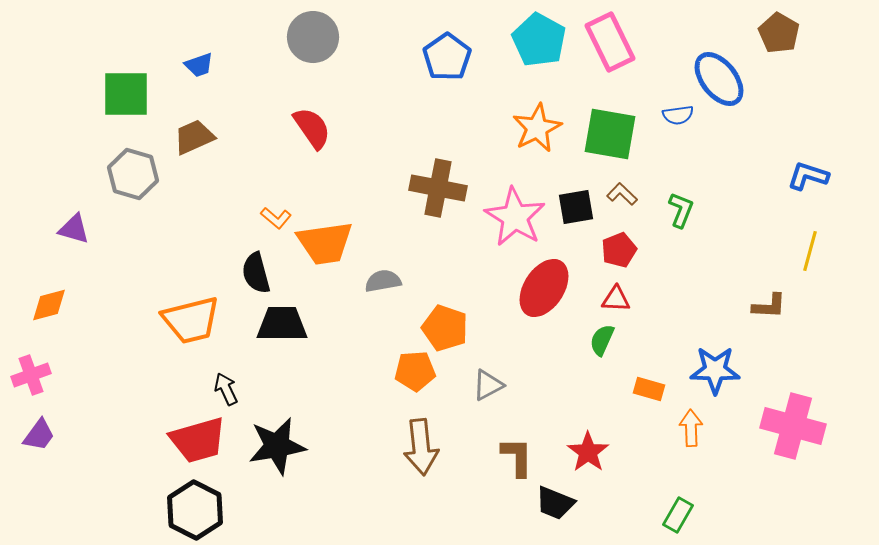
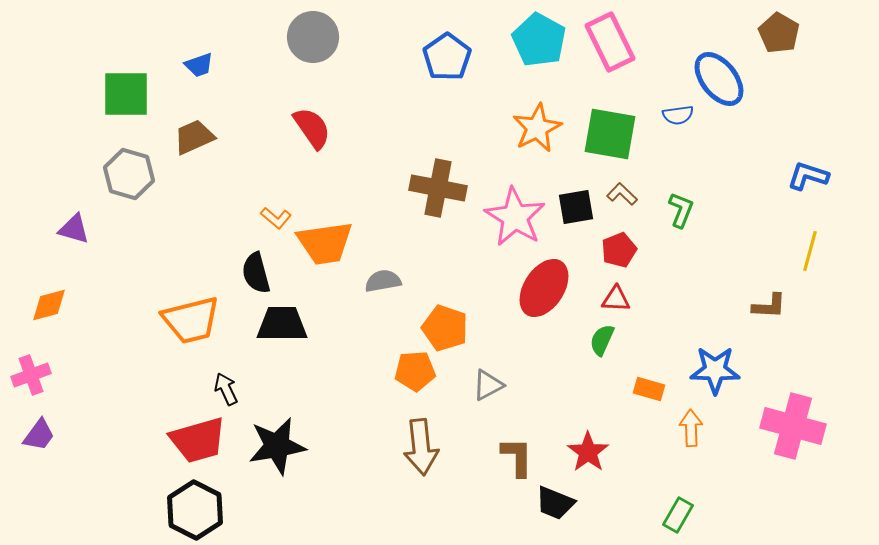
gray hexagon at (133, 174): moved 4 px left
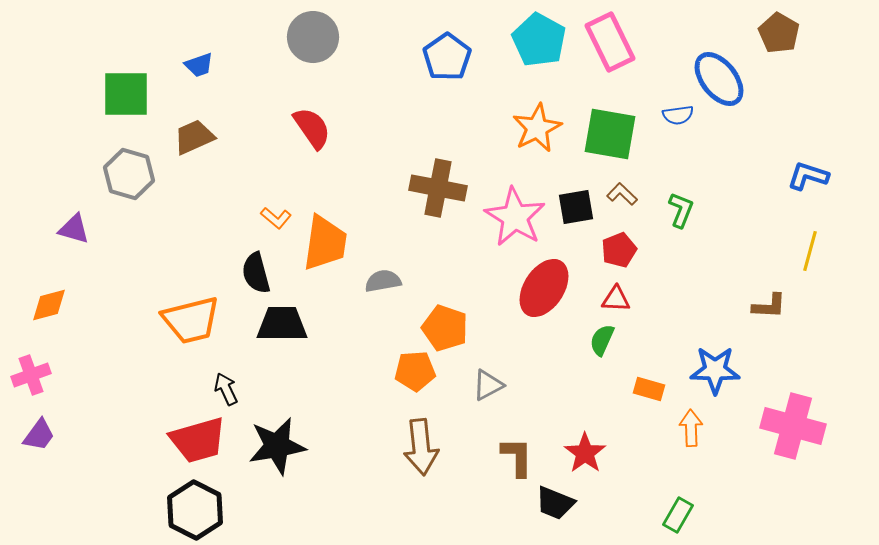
orange trapezoid at (325, 243): rotated 74 degrees counterclockwise
red star at (588, 452): moved 3 px left, 1 px down
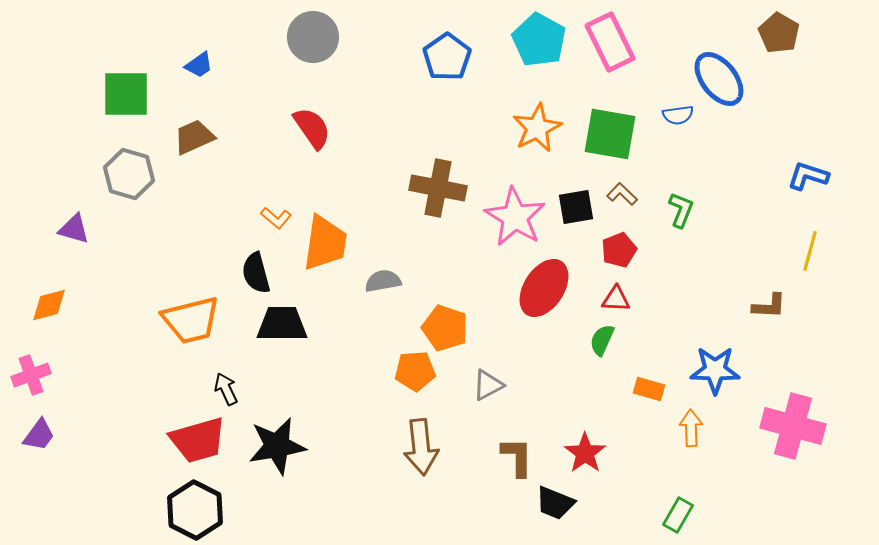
blue trapezoid at (199, 65): rotated 16 degrees counterclockwise
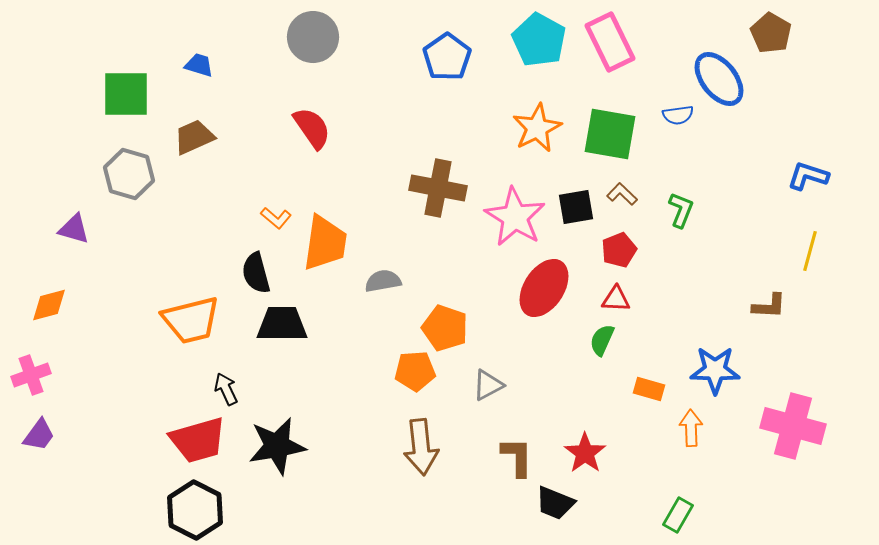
brown pentagon at (779, 33): moved 8 px left
blue trapezoid at (199, 65): rotated 128 degrees counterclockwise
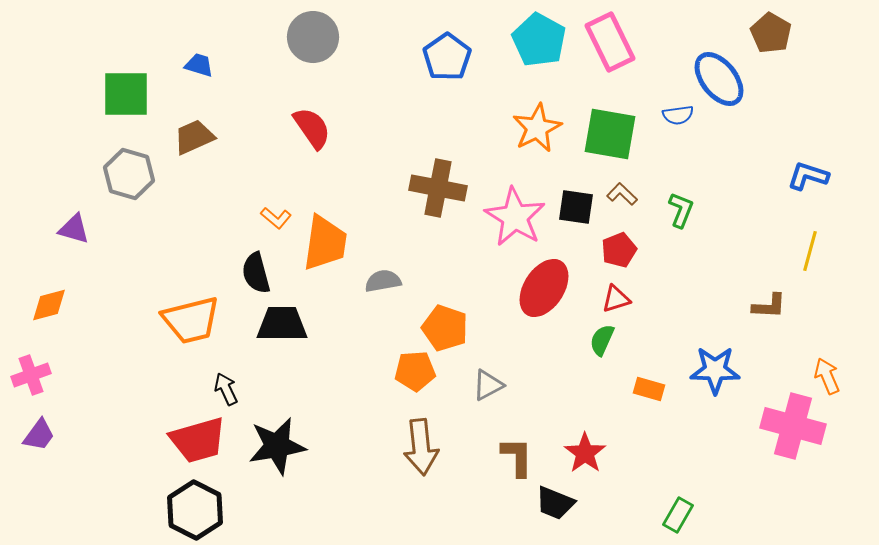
black square at (576, 207): rotated 18 degrees clockwise
red triangle at (616, 299): rotated 20 degrees counterclockwise
orange arrow at (691, 428): moved 136 px right, 52 px up; rotated 21 degrees counterclockwise
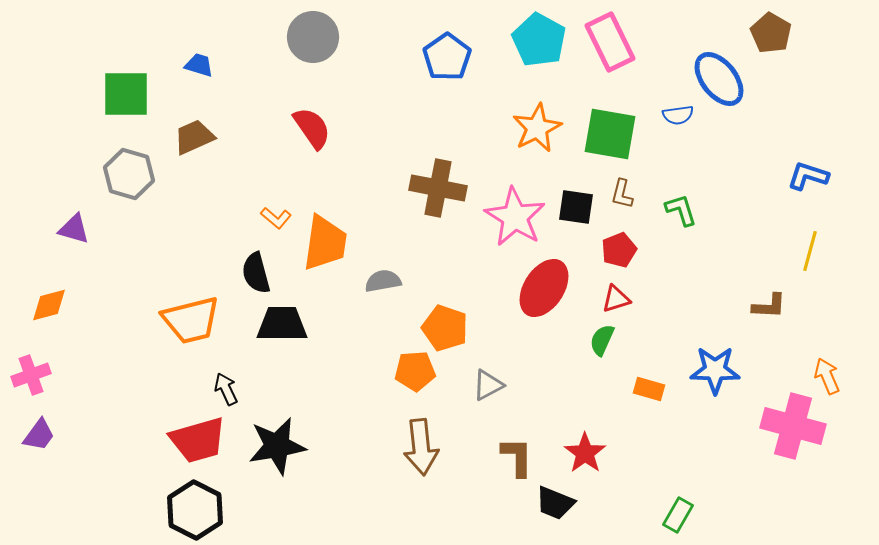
brown L-shape at (622, 194): rotated 120 degrees counterclockwise
green L-shape at (681, 210): rotated 39 degrees counterclockwise
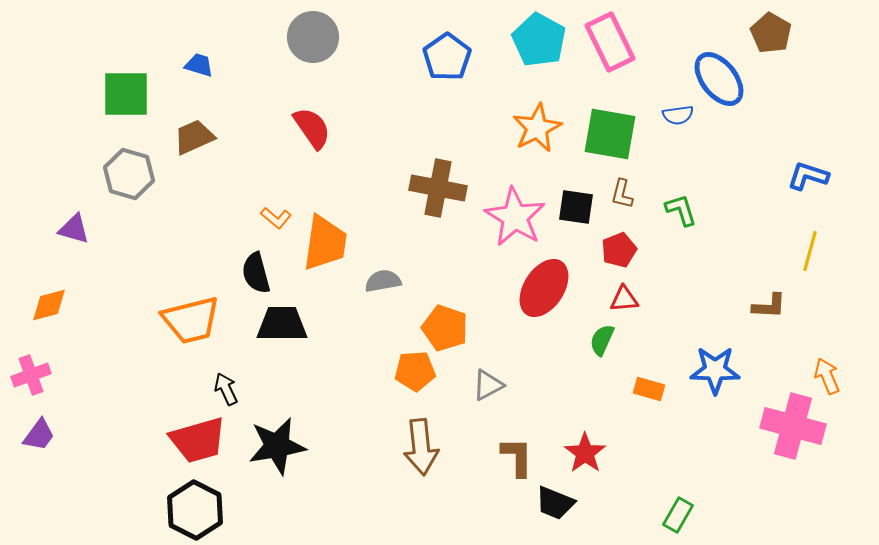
red triangle at (616, 299): moved 8 px right; rotated 12 degrees clockwise
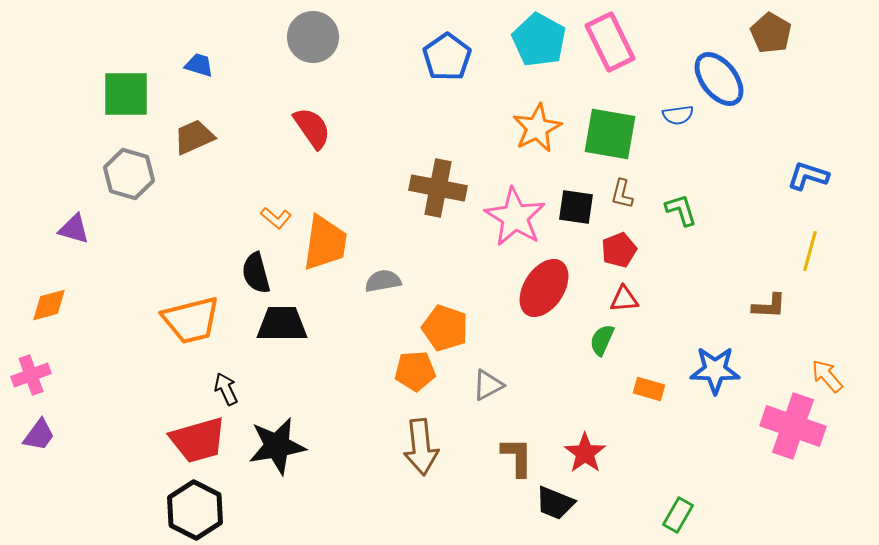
orange arrow at (827, 376): rotated 18 degrees counterclockwise
pink cross at (793, 426): rotated 4 degrees clockwise
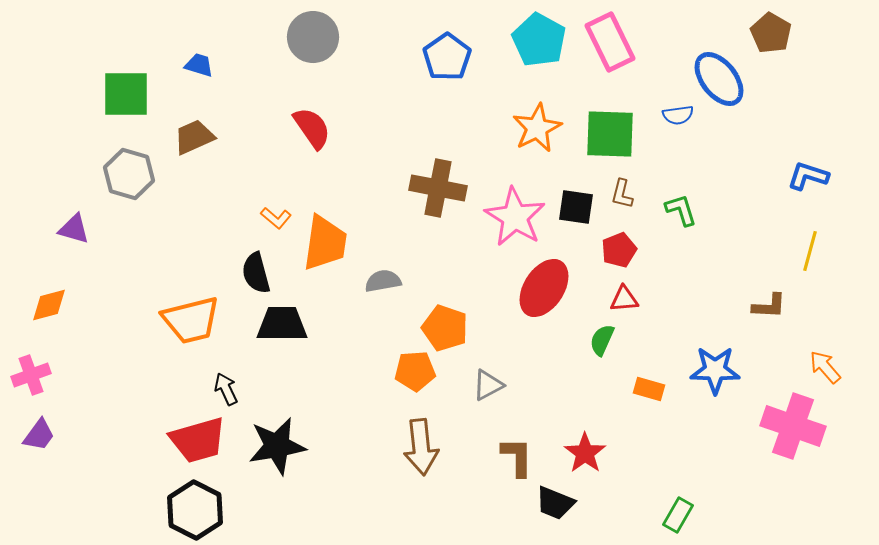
green square at (610, 134): rotated 8 degrees counterclockwise
orange arrow at (827, 376): moved 2 px left, 9 px up
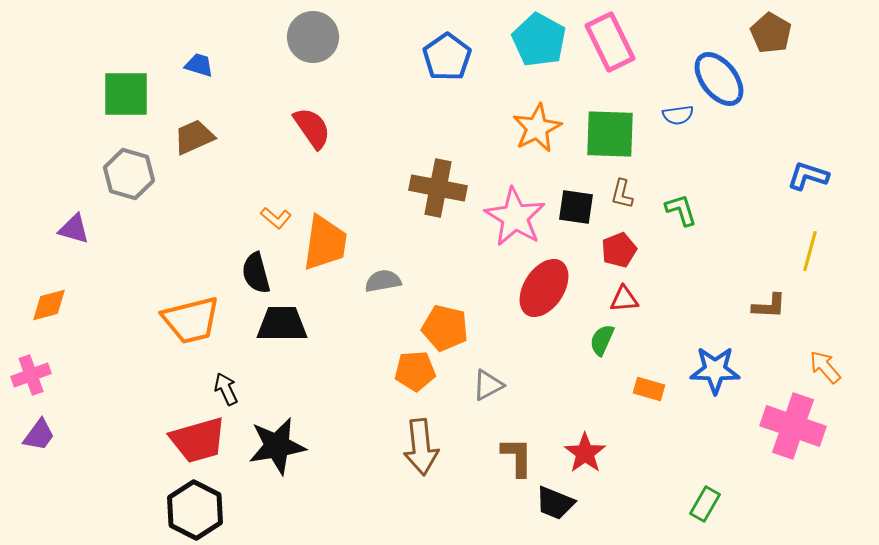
orange pentagon at (445, 328): rotated 6 degrees counterclockwise
green rectangle at (678, 515): moved 27 px right, 11 px up
